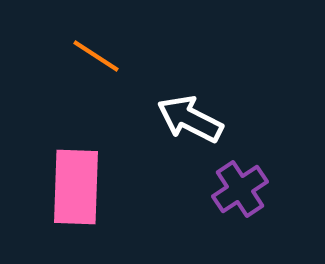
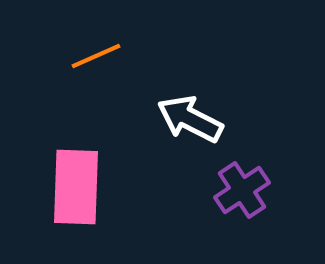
orange line: rotated 57 degrees counterclockwise
purple cross: moved 2 px right, 1 px down
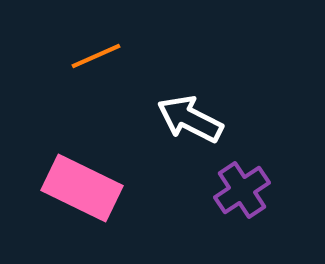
pink rectangle: moved 6 px right, 1 px down; rotated 66 degrees counterclockwise
